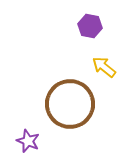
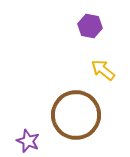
yellow arrow: moved 1 px left, 3 px down
brown circle: moved 6 px right, 11 px down
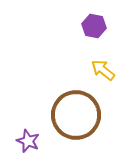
purple hexagon: moved 4 px right
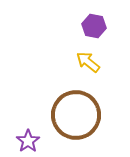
yellow arrow: moved 15 px left, 8 px up
purple star: rotated 15 degrees clockwise
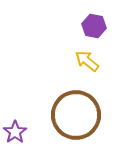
yellow arrow: moved 1 px left, 1 px up
purple star: moved 13 px left, 9 px up
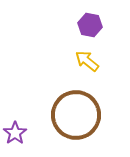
purple hexagon: moved 4 px left, 1 px up
purple star: moved 1 px down
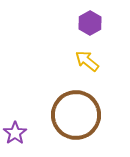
purple hexagon: moved 2 px up; rotated 20 degrees clockwise
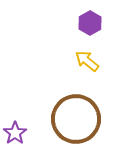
brown circle: moved 4 px down
